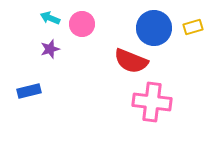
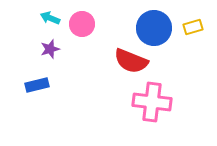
blue rectangle: moved 8 px right, 6 px up
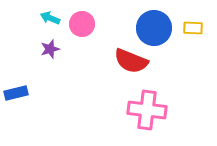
yellow rectangle: moved 1 px down; rotated 18 degrees clockwise
blue rectangle: moved 21 px left, 8 px down
pink cross: moved 5 px left, 8 px down
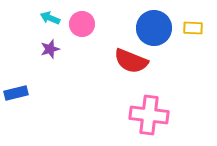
pink cross: moved 2 px right, 5 px down
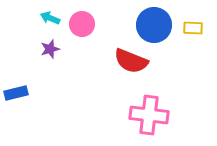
blue circle: moved 3 px up
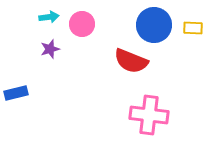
cyan arrow: moved 1 px left, 1 px up; rotated 150 degrees clockwise
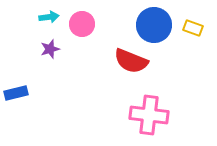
yellow rectangle: rotated 18 degrees clockwise
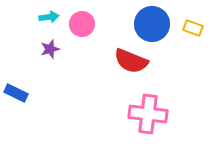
blue circle: moved 2 px left, 1 px up
blue rectangle: rotated 40 degrees clockwise
pink cross: moved 1 px left, 1 px up
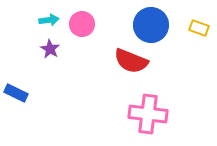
cyan arrow: moved 3 px down
blue circle: moved 1 px left, 1 px down
yellow rectangle: moved 6 px right
purple star: rotated 24 degrees counterclockwise
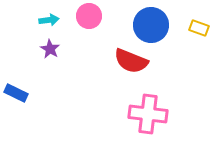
pink circle: moved 7 px right, 8 px up
